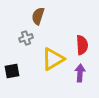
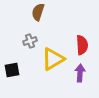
brown semicircle: moved 4 px up
gray cross: moved 4 px right, 3 px down
black square: moved 1 px up
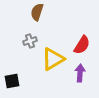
brown semicircle: moved 1 px left
red semicircle: rotated 36 degrees clockwise
black square: moved 11 px down
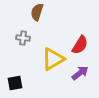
gray cross: moved 7 px left, 3 px up; rotated 24 degrees clockwise
red semicircle: moved 2 px left
purple arrow: rotated 48 degrees clockwise
black square: moved 3 px right, 2 px down
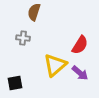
brown semicircle: moved 3 px left
yellow triangle: moved 2 px right, 6 px down; rotated 10 degrees counterclockwise
purple arrow: rotated 78 degrees clockwise
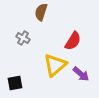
brown semicircle: moved 7 px right
gray cross: rotated 24 degrees clockwise
red semicircle: moved 7 px left, 4 px up
purple arrow: moved 1 px right, 1 px down
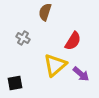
brown semicircle: moved 4 px right
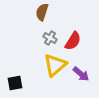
brown semicircle: moved 3 px left
gray cross: moved 27 px right
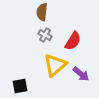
brown semicircle: rotated 12 degrees counterclockwise
gray cross: moved 5 px left, 3 px up
black square: moved 5 px right, 3 px down
